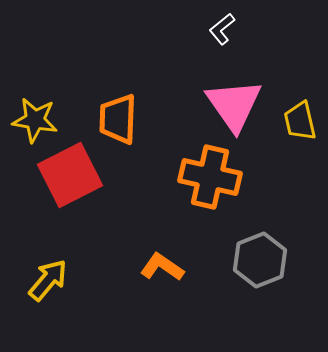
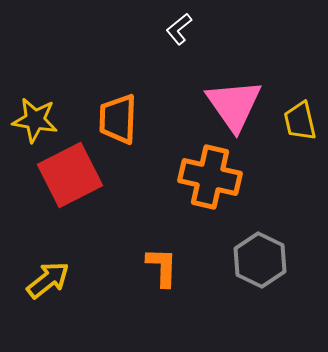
white L-shape: moved 43 px left
gray hexagon: rotated 12 degrees counterclockwise
orange L-shape: rotated 57 degrees clockwise
yellow arrow: rotated 12 degrees clockwise
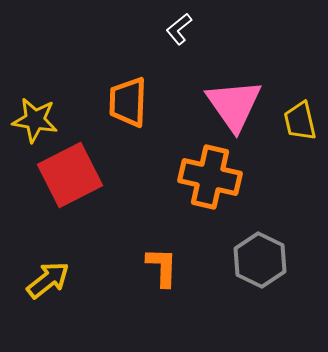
orange trapezoid: moved 10 px right, 17 px up
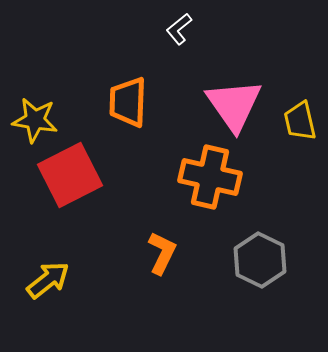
orange L-shape: moved 14 px up; rotated 24 degrees clockwise
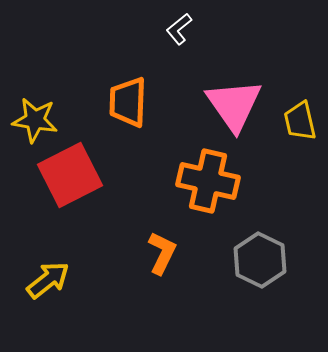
orange cross: moved 2 px left, 4 px down
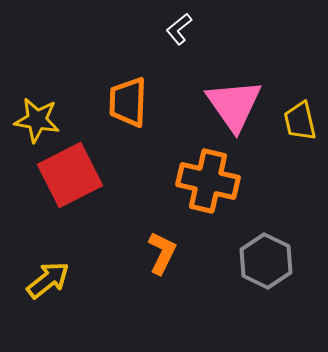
yellow star: moved 2 px right
gray hexagon: moved 6 px right, 1 px down
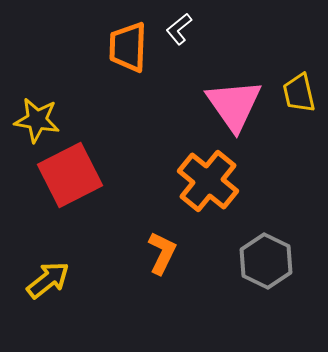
orange trapezoid: moved 55 px up
yellow trapezoid: moved 1 px left, 28 px up
orange cross: rotated 26 degrees clockwise
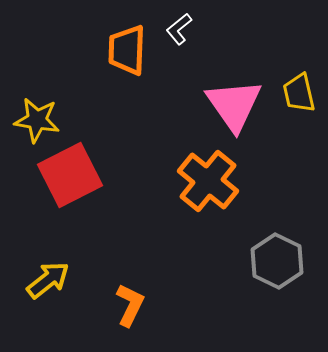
orange trapezoid: moved 1 px left, 3 px down
orange L-shape: moved 32 px left, 52 px down
gray hexagon: moved 11 px right
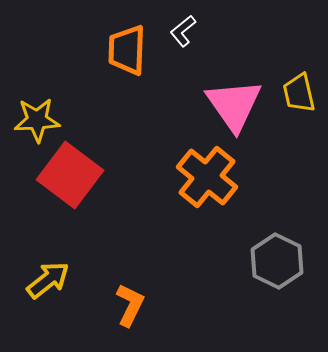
white L-shape: moved 4 px right, 2 px down
yellow star: rotated 12 degrees counterclockwise
red square: rotated 26 degrees counterclockwise
orange cross: moved 1 px left, 4 px up
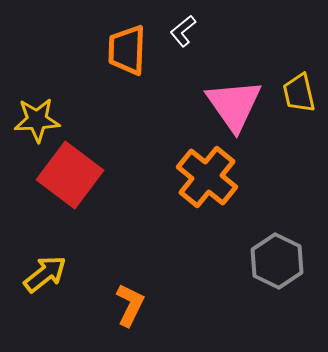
yellow arrow: moved 3 px left, 6 px up
